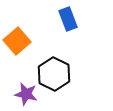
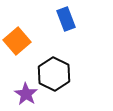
blue rectangle: moved 2 px left
purple star: rotated 20 degrees clockwise
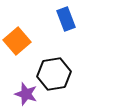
black hexagon: rotated 24 degrees clockwise
purple star: rotated 15 degrees counterclockwise
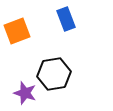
orange square: moved 10 px up; rotated 20 degrees clockwise
purple star: moved 1 px left, 1 px up
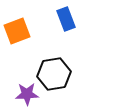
purple star: moved 2 px right, 1 px down; rotated 20 degrees counterclockwise
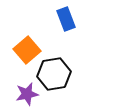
orange square: moved 10 px right, 19 px down; rotated 20 degrees counterclockwise
purple star: rotated 10 degrees counterclockwise
